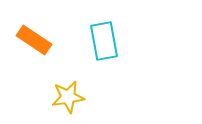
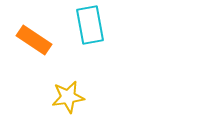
cyan rectangle: moved 14 px left, 16 px up
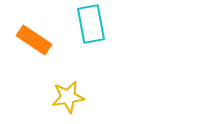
cyan rectangle: moved 1 px right, 1 px up
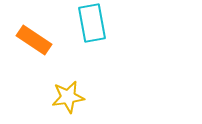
cyan rectangle: moved 1 px right, 1 px up
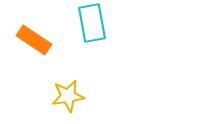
yellow star: moved 1 px up
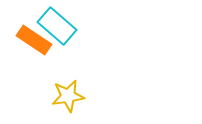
cyan rectangle: moved 35 px left, 3 px down; rotated 39 degrees counterclockwise
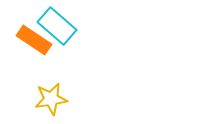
yellow star: moved 17 px left, 3 px down
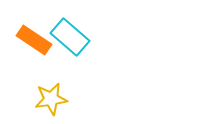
cyan rectangle: moved 13 px right, 11 px down
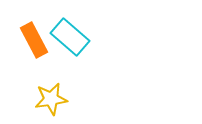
orange rectangle: rotated 28 degrees clockwise
